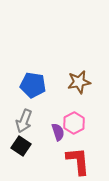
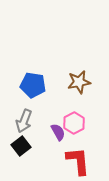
purple semicircle: rotated 12 degrees counterclockwise
black square: rotated 18 degrees clockwise
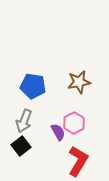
blue pentagon: moved 1 px down
red L-shape: rotated 36 degrees clockwise
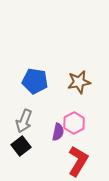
blue pentagon: moved 2 px right, 5 px up
purple semicircle: rotated 42 degrees clockwise
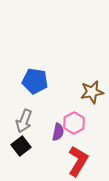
brown star: moved 13 px right, 10 px down
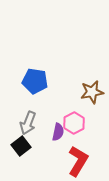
gray arrow: moved 4 px right, 2 px down
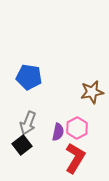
blue pentagon: moved 6 px left, 4 px up
pink hexagon: moved 3 px right, 5 px down
black square: moved 1 px right, 1 px up
red L-shape: moved 3 px left, 3 px up
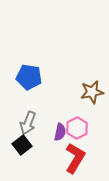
purple semicircle: moved 2 px right
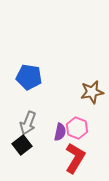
pink hexagon: rotated 10 degrees counterclockwise
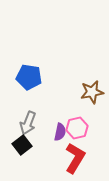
pink hexagon: rotated 25 degrees clockwise
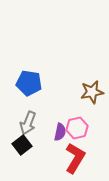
blue pentagon: moved 6 px down
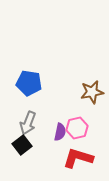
red L-shape: moved 3 px right; rotated 104 degrees counterclockwise
